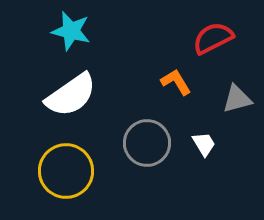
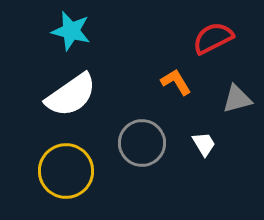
gray circle: moved 5 px left
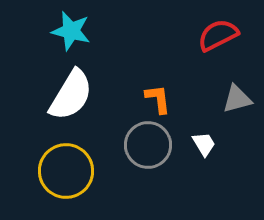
red semicircle: moved 5 px right, 3 px up
orange L-shape: moved 18 px left, 17 px down; rotated 24 degrees clockwise
white semicircle: rotated 24 degrees counterclockwise
gray circle: moved 6 px right, 2 px down
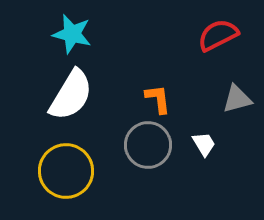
cyan star: moved 1 px right, 3 px down
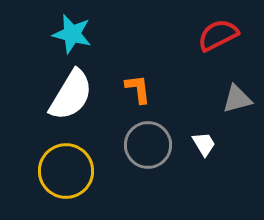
orange L-shape: moved 20 px left, 10 px up
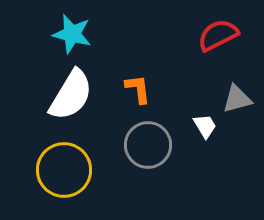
white trapezoid: moved 1 px right, 18 px up
yellow circle: moved 2 px left, 1 px up
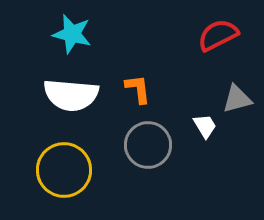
white semicircle: rotated 64 degrees clockwise
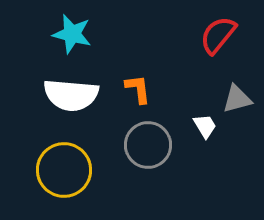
red semicircle: rotated 24 degrees counterclockwise
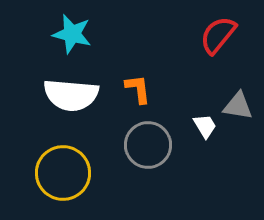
gray triangle: moved 1 px right, 7 px down; rotated 24 degrees clockwise
yellow circle: moved 1 px left, 3 px down
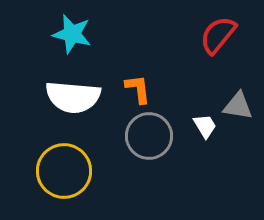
white semicircle: moved 2 px right, 2 px down
gray circle: moved 1 px right, 9 px up
yellow circle: moved 1 px right, 2 px up
